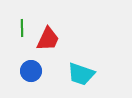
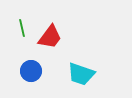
green line: rotated 12 degrees counterclockwise
red trapezoid: moved 2 px right, 2 px up; rotated 12 degrees clockwise
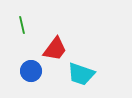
green line: moved 3 px up
red trapezoid: moved 5 px right, 12 px down
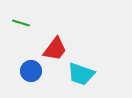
green line: moved 1 px left, 2 px up; rotated 60 degrees counterclockwise
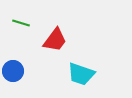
red trapezoid: moved 9 px up
blue circle: moved 18 px left
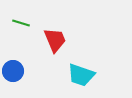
red trapezoid: rotated 60 degrees counterclockwise
cyan trapezoid: moved 1 px down
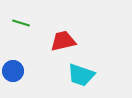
red trapezoid: moved 8 px right, 1 px down; rotated 80 degrees counterclockwise
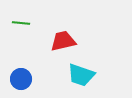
green line: rotated 12 degrees counterclockwise
blue circle: moved 8 px right, 8 px down
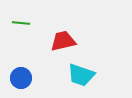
blue circle: moved 1 px up
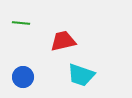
blue circle: moved 2 px right, 1 px up
